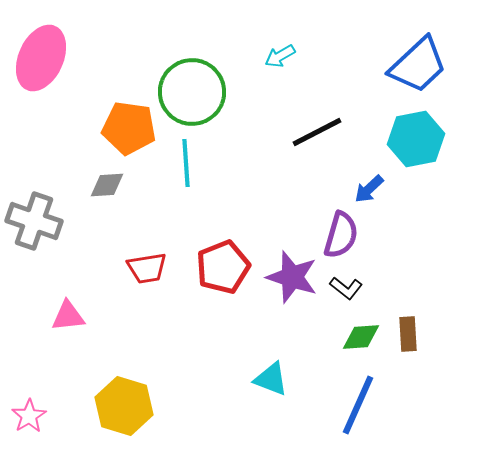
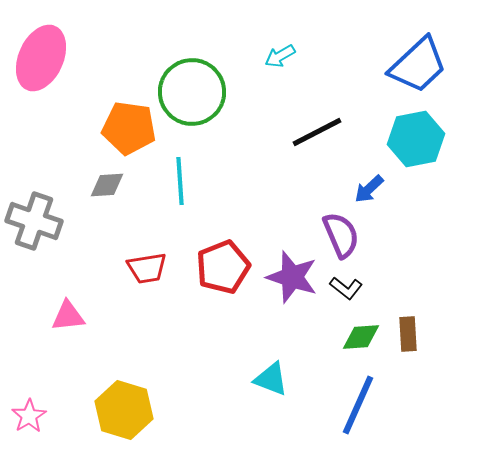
cyan line: moved 6 px left, 18 px down
purple semicircle: rotated 39 degrees counterclockwise
yellow hexagon: moved 4 px down
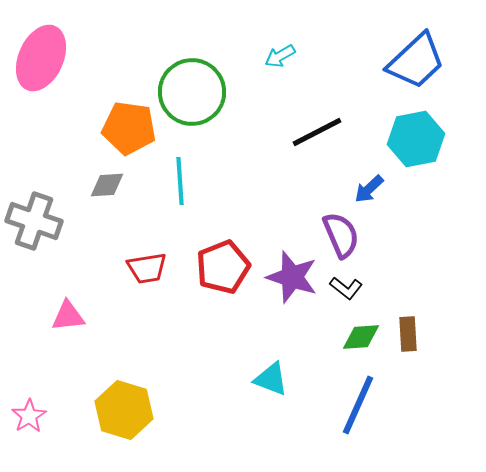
blue trapezoid: moved 2 px left, 4 px up
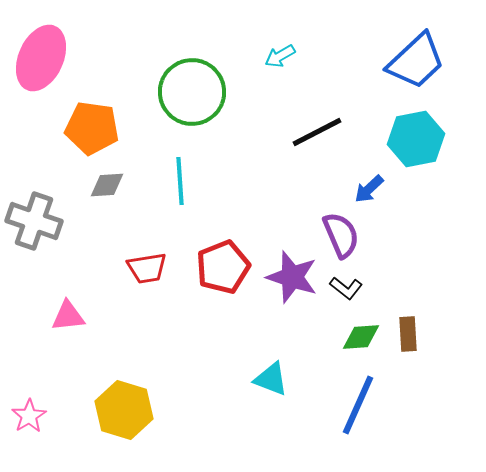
orange pentagon: moved 37 px left
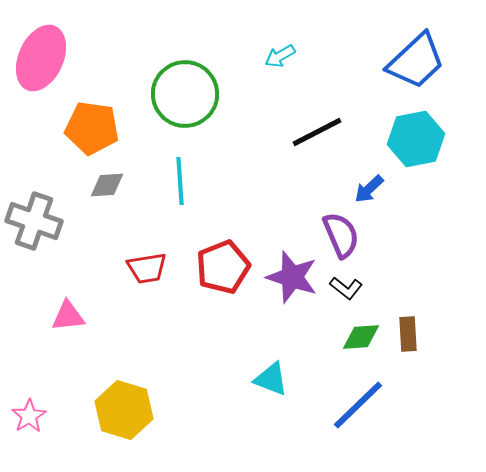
green circle: moved 7 px left, 2 px down
blue line: rotated 22 degrees clockwise
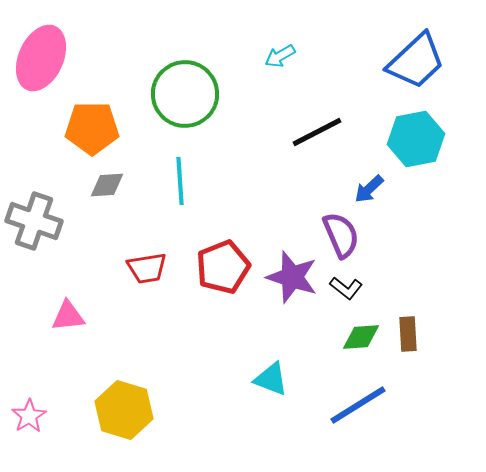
orange pentagon: rotated 8 degrees counterclockwise
blue line: rotated 12 degrees clockwise
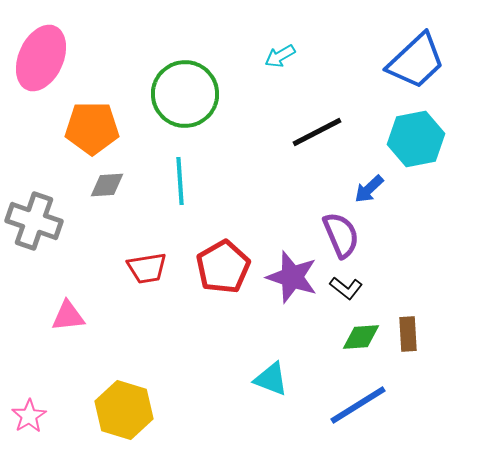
red pentagon: rotated 8 degrees counterclockwise
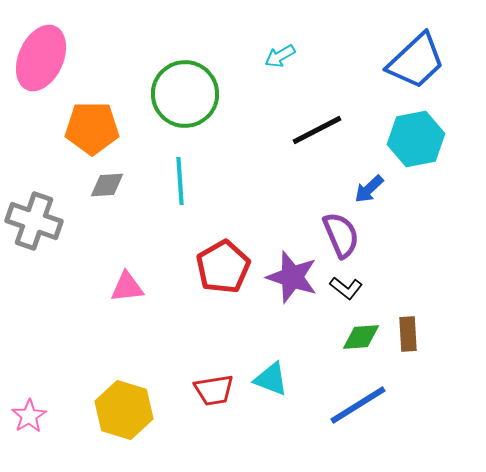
black line: moved 2 px up
red trapezoid: moved 67 px right, 122 px down
pink triangle: moved 59 px right, 29 px up
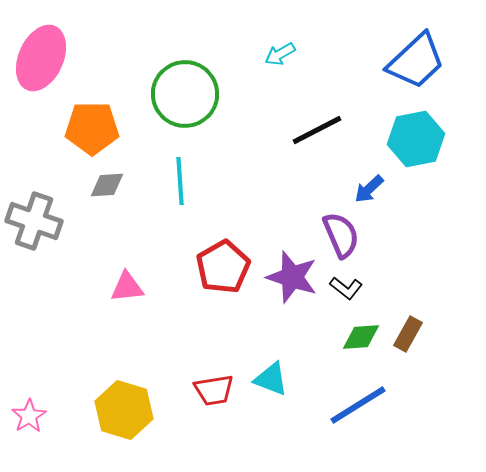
cyan arrow: moved 2 px up
brown rectangle: rotated 32 degrees clockwise
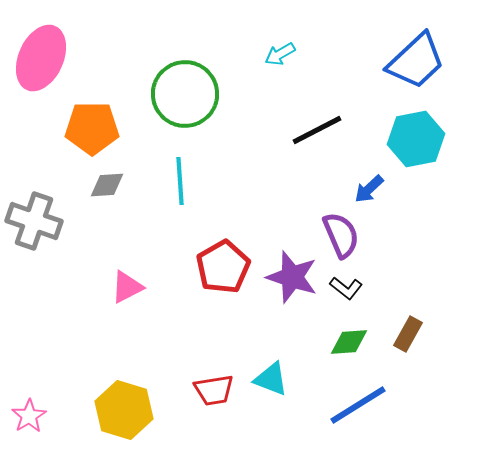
pink triangle: rotated 21 degrees counterclockwise
green diamond: moved 12 px left, 5 px down
